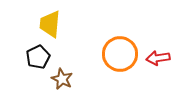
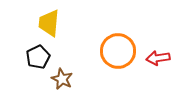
yellow trapezoid: moved 1 px left, 1 px up
orange circle: moved 2 px left, 3 px up
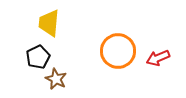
red arrow: rotated 15 degrees counterclockwise
brown star: moved 6 px left
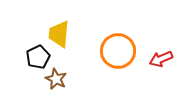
yellow trapezoid: moved 10 px right, 11 px down
red arrow: moved 3 px right, 1 px down
